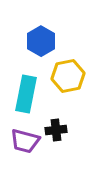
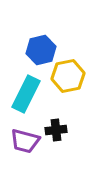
blue hexagon: moved 9 px down; rotated 16 degrees clockwise
cyan rectangle: rotated 15 degrees clockwise
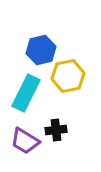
cyan rectangle: moved 1 px up
purple trapezoid: rotated 16 degrees clockwise
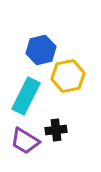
cyan rectangle: moved 3 px down
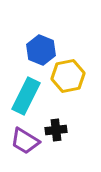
blue hexagon: rotated 24 degrees counterclockwise
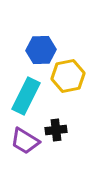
blue hexagon: rotated 24 degrees counterclockwise
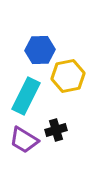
blue hexagon: moved 1 px left
black cross: rotated 10 degrees counterclockwise
purple trapezoid: moved 1 px left, 1 px up
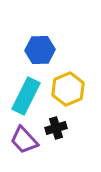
yellow hexagon: moved 13 px down; rotated 12 degrees counterclockwise
black cross: moved 2 px up
purple trapezoid: rotated 16 degrees clockwise
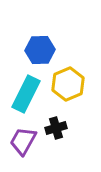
yellow hexagon: moved 5 px up
cyan rectangle: moved 2 px up
purple trapezoid: moved 1 px left, 1 px down; rotated 72 degrees clockwise
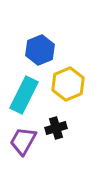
blue hexagon: rotated 20 degrees counterclockwise
cyan rectangle: moved 2 px left, 1 px down
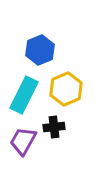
yellow hexagon: moved 2 px left, 5 px down
black cross: moved 2 px left, 1 px up; rotated 10 degrees clockwise
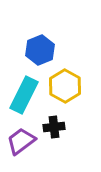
yellow hexagon: moved 1 px left, 3 px up; rotated 8 degrees counterclockwise
purple trapezoid: moved 2 px left; rotated 24 degrees clockwise
